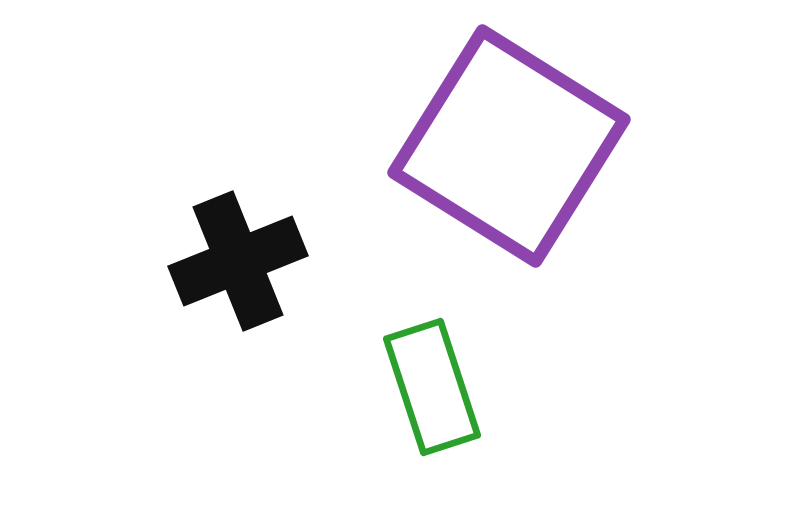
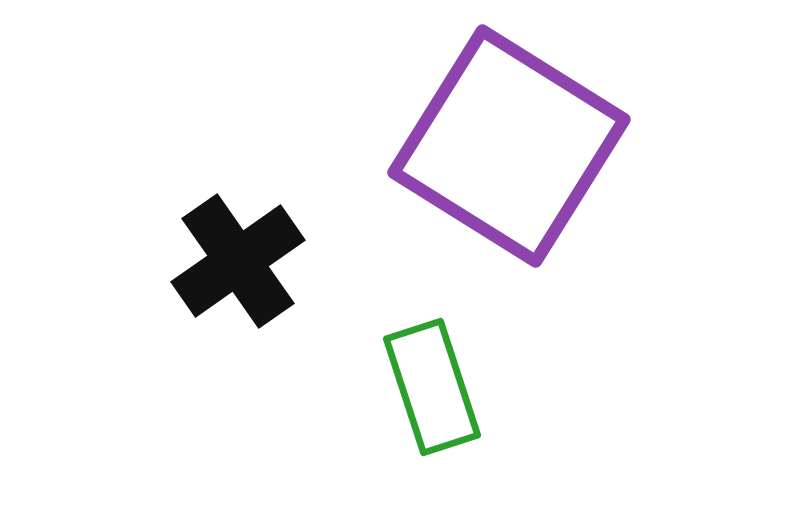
black cross: rotated 13 degrees counterclockwise
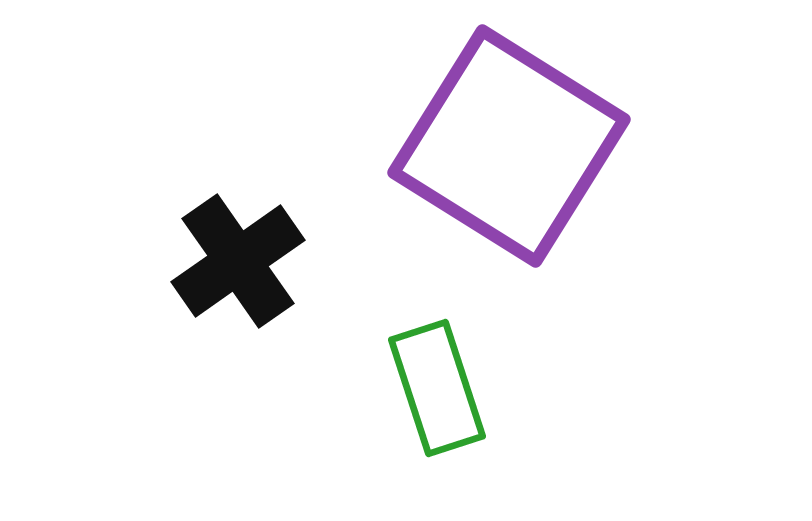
green rectangle: moved 5 px right, 1 px down
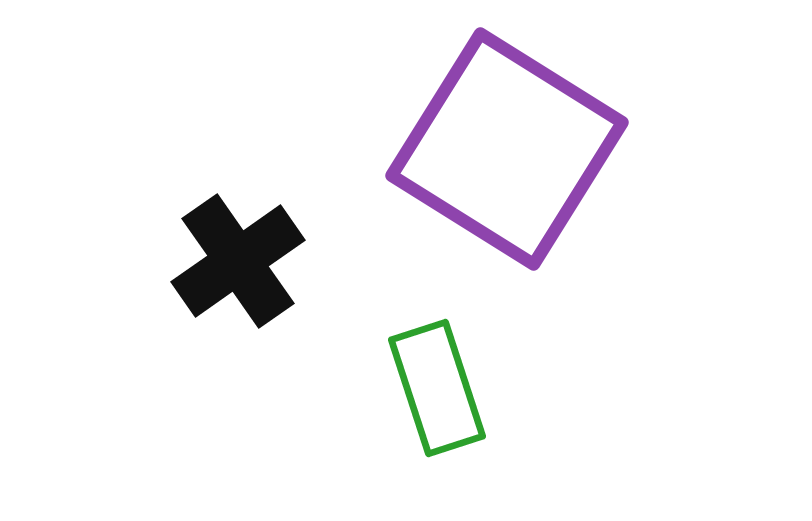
purple square: moved 2 px left, 3 px down
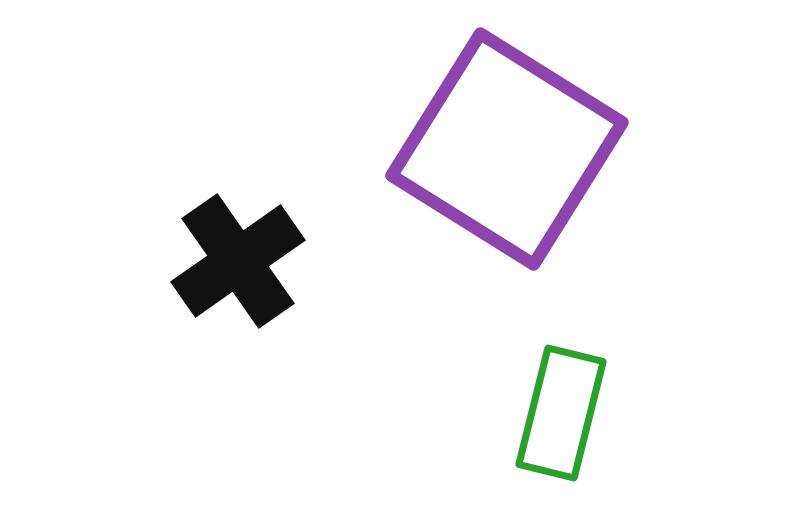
green rectangle: moved 124 px right, 25 px down; rotated 32 degrees clockwise
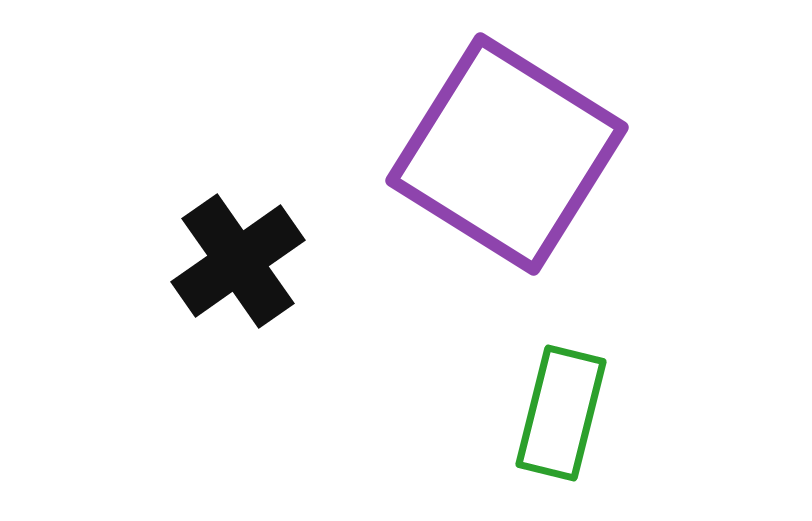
purple square: moved 5 px down
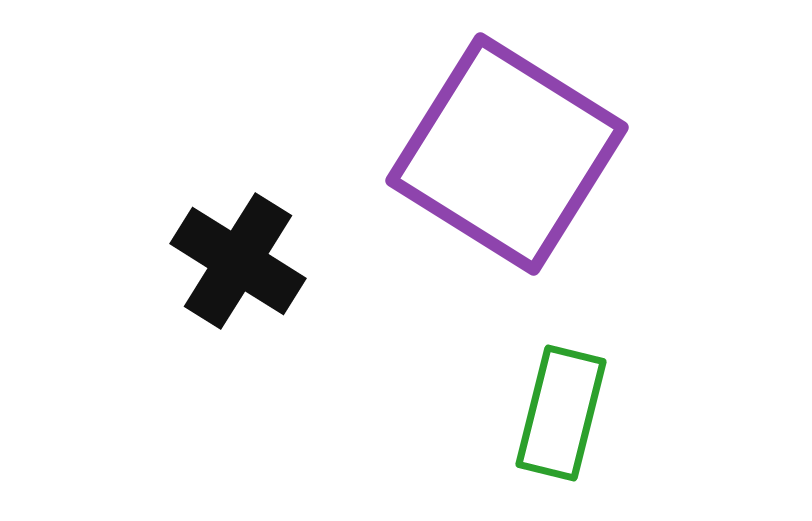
black cross: rotated 23 degrees counterclockwise
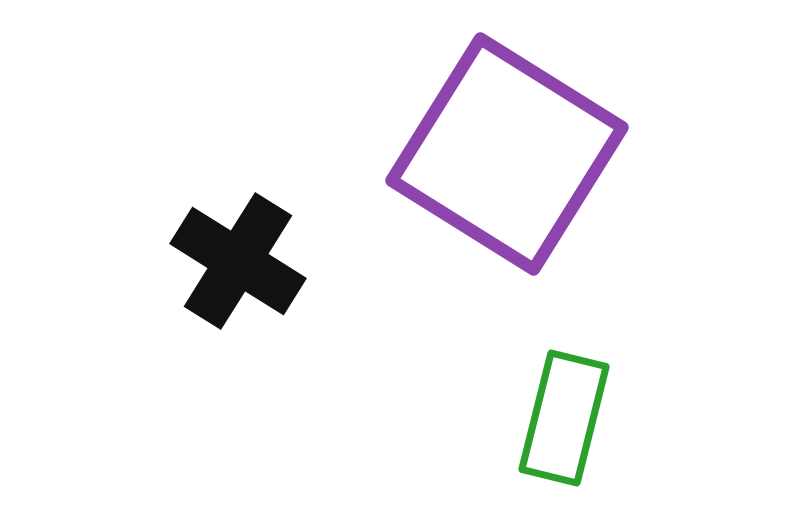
green rectangle: moved 3 px right, 5 px down
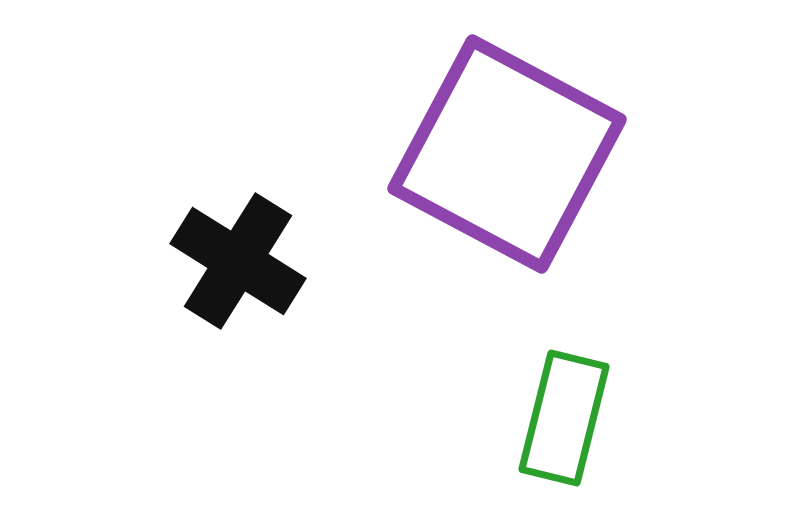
purple square: rotated 4 degrees counterclockwise
